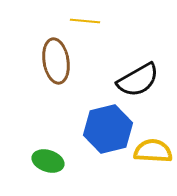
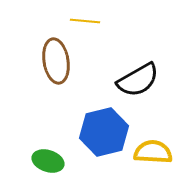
blue hexagon: moved 4 px left, 3 px down
yellow semicircle: moved 1 px down
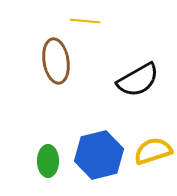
blue hexagon: moved 5 px left, 23 px down
yellow semicircle: moved 1 px up; rotated 21 degrees counterclockwise
green ellipse: rotated 72 degrees clockwise
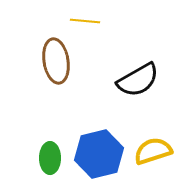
blue hexagon: moved 1 px up
green ellipse: moved 2 px right, 3 px up
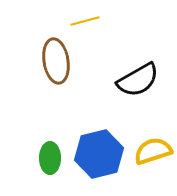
yellow line: rotated 20 degrees counterclockwise
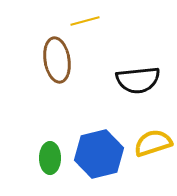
brown ellipse: moved 1 px right, 1 px up
black semicircle: rotated 24 degrees clockwise
yellow semicircle: moved 8 px up
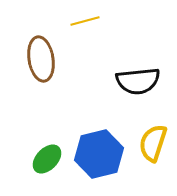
brown ellipse: moved 16 px left, 1 px up
black semicircle: moved 1 px down
yellow semicircle: rotated 54 degrees counterclockwise
green ellipse: moved 3 px left, 1 px down; rotated 44 degrees clockwise
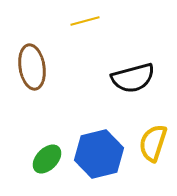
brown ellipse: moved 9 px left, 8 px down
black semicircle: moved 5 px left, 3 px up; rotated 9 degrees counterclockwise
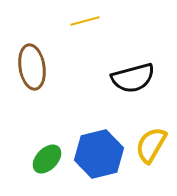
yellow semicircle: moved 2 px left, 2 px down; rotated 12 degrees clockwise
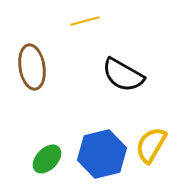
black semicircle: moved 10 px left, 3 px up; rotated 45 degrees clockwise
blue hexagon: moved 3 px right
